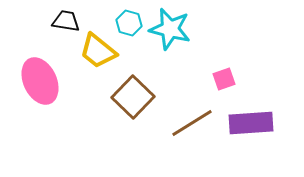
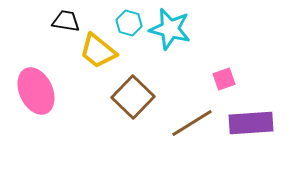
pink ellipse: moved 4 px left, 10 px down
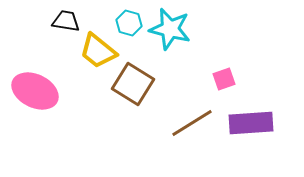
pink ellipse: moved 1 px left; rotated 39 degrees counterclockwise
brown square: moved 13 px up; rotated 12 degrees counterclockwise
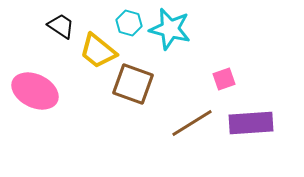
black trapezoid: moved 5 px left, 5 px down; rotated 24 degrees clockwise
brown square: rotated 12 degrees counterclockwise
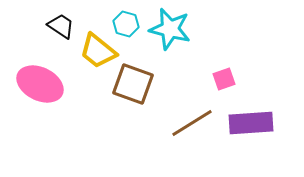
cyan hexagon: moved 3 px left, 1 px down
pink ellipse: moved 5 px right, 7 px up
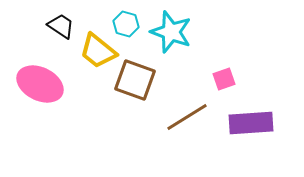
cyan star: moved 1 px right, 3 px down; rotated 6 degrees clockwise
brown square: moved 2 px right, 4 px up
brown line: moved 5 px left, 6 px up
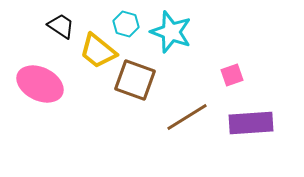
pink square: moved 8 px right, 4 px up
